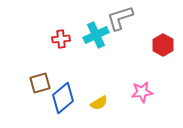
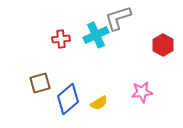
gray L-shape: moved 2 px left
blue diamond: moved 5 px right, 1 px down
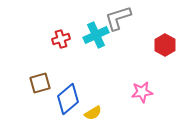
red cross: rotated 12 degrees counterclockwise
red hexagon: moved 2 px right
yellow semicircle: moved 6 px left, 10 px down
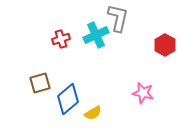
gray L-shape: rotated 120 degrees clockwise
pink star: moved 1 px right, 1 px down; rotated 20 degrees clockwise
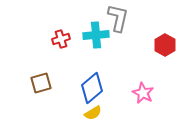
cyan cross: rotated 20 degrees clockwise
brown square: moved 1 px right
pink star: rotated 15 degrees clockwise
blue diamond: moved 24 px right, 11 px up
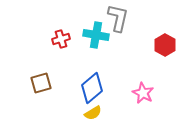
cyan cross: rotated 15 degrees clockwise
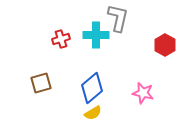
cyan cross: rotated 10 degrees counterclockwise
pink star: rotated 15 degrees counterclockwise
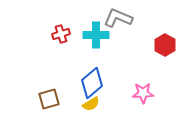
gray L-shape: rotated 80 degrees counterclockwise
red cross: moved 5 px up
brown square: moved 8 px right, 16 px down
blue diamond: moved 5 px up
pink star: rotated 15 degrees counterclockwise
yellow semicircle: moved 2 px left, 9 px up
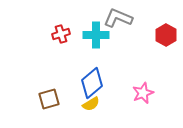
red hexagon: moved 1 px right, 10 px up
pink star: rotated 20 degrees counterclockwise
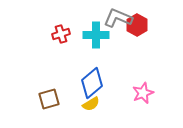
red hexagon: moved 29 px left, 10 px up
